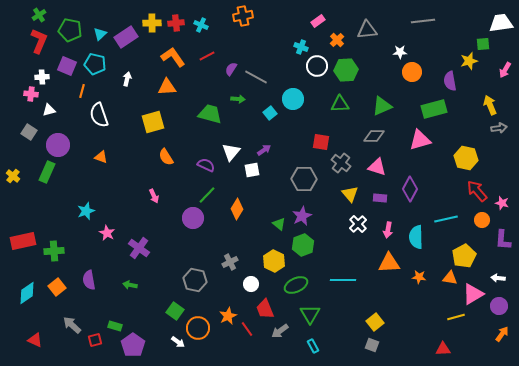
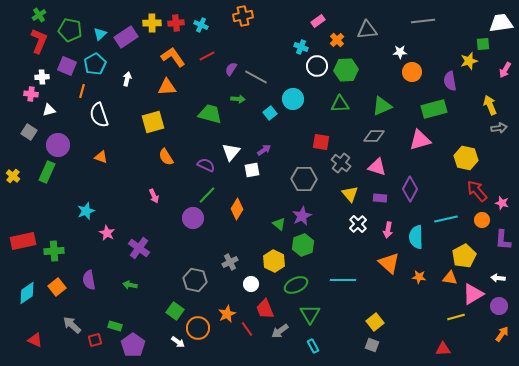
cyan pentagon at (95, 64): rotated 30 degrees clockwise
orange triangle at (389, 263): rotated 45 degrees clockwise
orange star at (228, 316): moved 1 px left, 2 px up
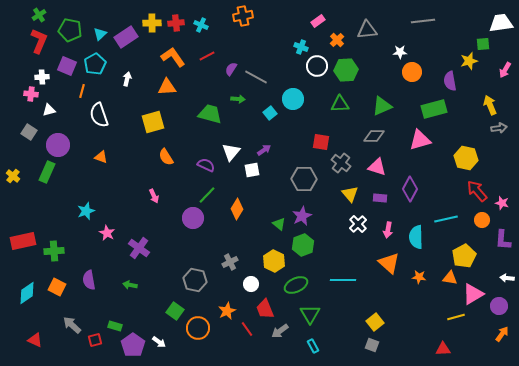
white arrow at (498, 278): moved 9 px right
orange square at (57, 287): rotated 24 degrees counterclockwise
orange star at (227, 314): moved 3 px up
white arrow at (178, 342): moved 19 px left
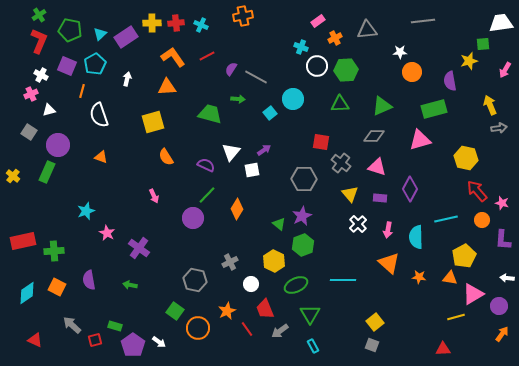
orange cross at (337, 40): moved 2 px left, 2 px up; rotated 16 degrees clockwise
white cross at (42, 77): moved 1 px left, 2 px up; rotated 32 degrees clockwise
pink cross at (31, 94): rotated 32 degrees counterclockwise
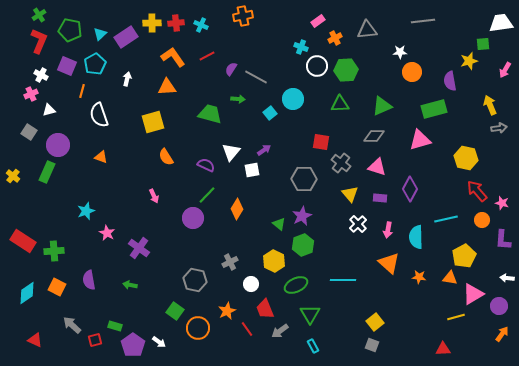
red rectangle at (23, 241): rotated 45 degrees clockwise
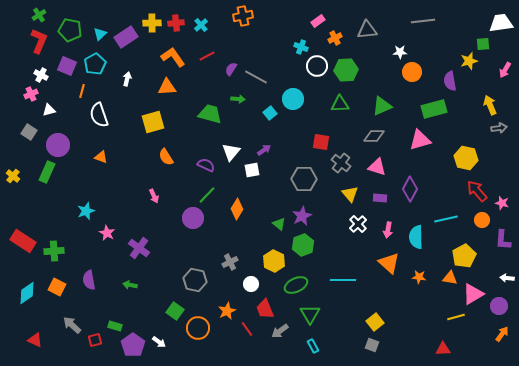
cyan cross at (201, 25): rotated 24 degrees clockwise
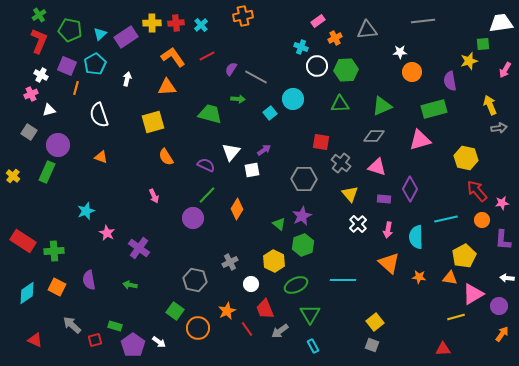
orange line at (82, 91): moved 6 px left, 3 px up
purple rectangle at (380, 198): moved 4 px right, 1 px down
pink star at (502, 203): rotated 24 degrees counterclockwise
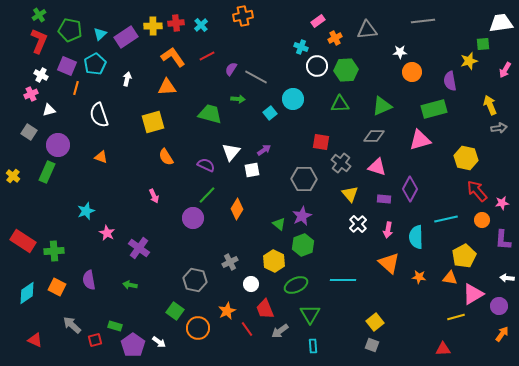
yellow cross at (152, 23): moved 1 px right, 3 px down
cyan rectangle at (313, 346): rotated 24 degrees clockwise
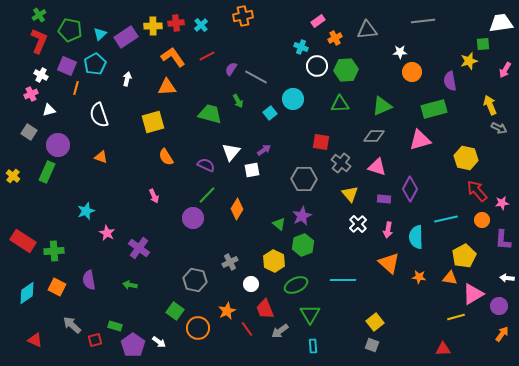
green arrow at (238, 99): moved 2 px down; rotated 56 degrees clockwise
gray arrow at (499, 128): rotated 35 degrees clockwise
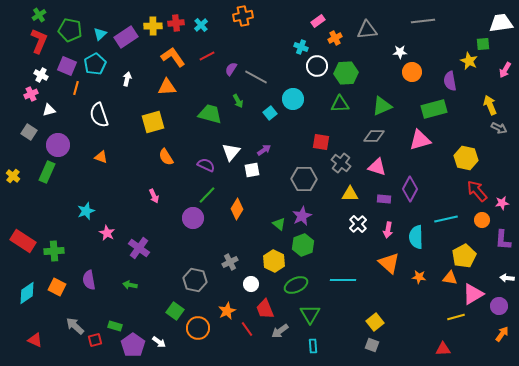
yellow star at (469, 61): rotated 30 degrees counterclockwise
green hexagon at (346, 70): moved 3 px down
yellow triangle at (350, 194): rotated 48 degrees counterclockwise
gray arrow at (72, 325): moved 3 px right, 1 px down
